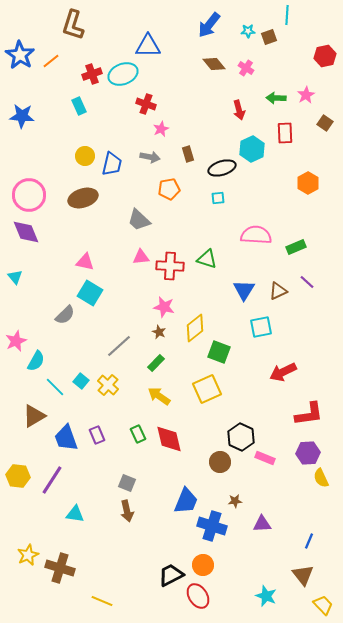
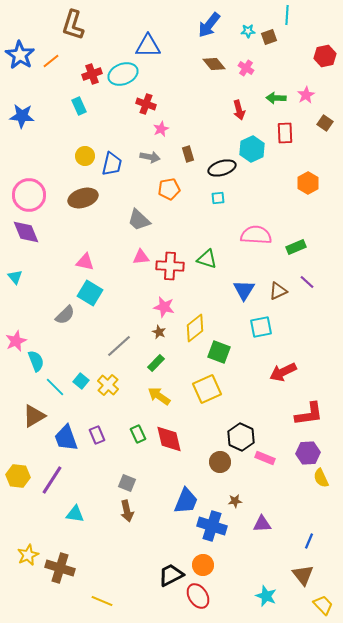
cyan semicircle at (36, 361): rotated 50 degrees counterclockwise
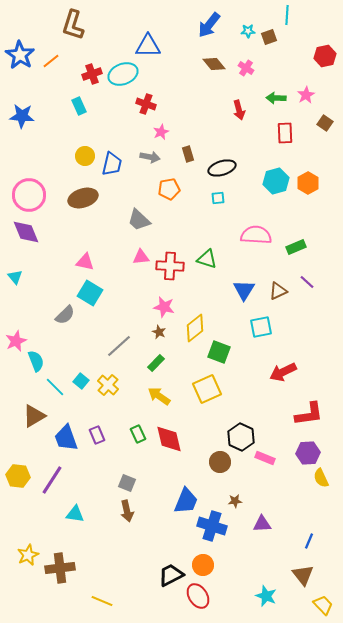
pink star at (161, 129): moved 3 px down
cyan hexagon at (252, 149): moved 24 px right, 32 px down; rotated 10 degrees clockwise
brown cross at (60, 568): rotated 24 degrees counterclockwise
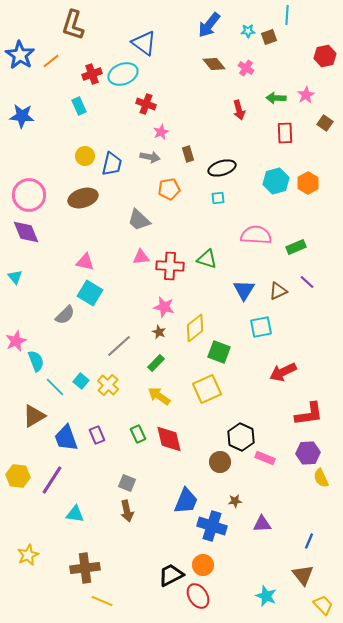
blue triangle at (148, 46): moved 4 px left, 3 px up; rotated 36 degrees clockwise
brown cross at (60, 568): moved 25 px right
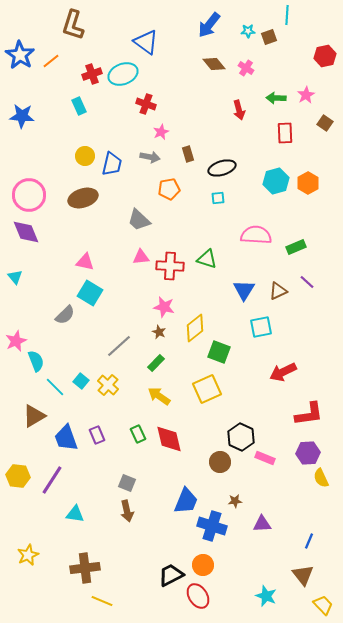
blue triangle at (144, 43): moved 2 px right, 1 px up
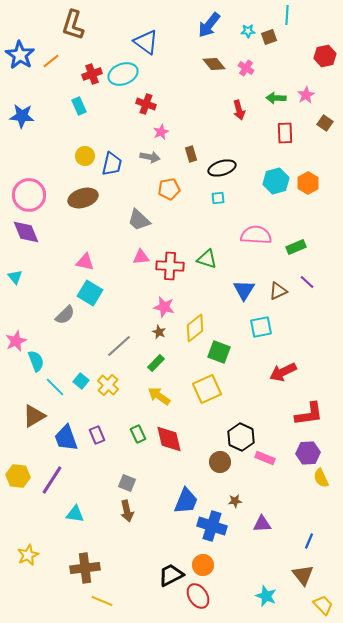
brown rectangle at (188, 154): moved 3 px right
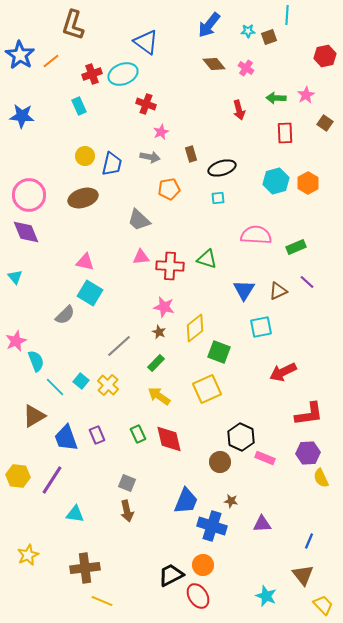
brown star at (235, 501): moved 4 px left; rotated 16 degrees clockwise
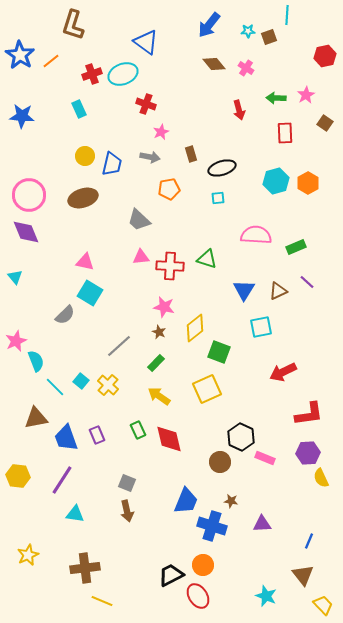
cyan rectangle at (79, 106): moved 3 px down
brown triangle at (34, 416): moved 2 px right, 2 px down; rotated 20 degrees clockwise
green rectangle at (138, 434): moved 4 px up
purple line at (52, 480): moved 10 px right
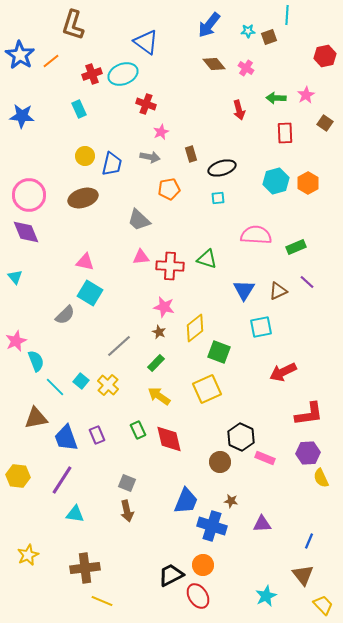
cyan star at (266, 596): rotated 25 degrees clockwise
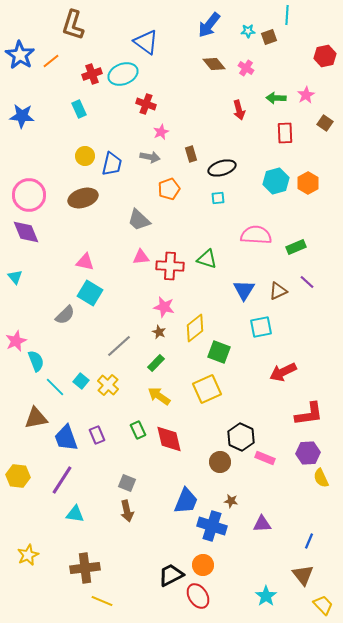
orange pentagon at (169, 189): rotated 10 degrees counterclockwise
cyan star at (266, 596): rotated 10 degrees counterclockwise
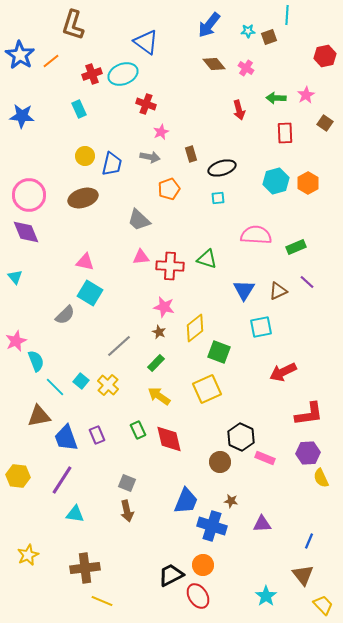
brown triangle at (36, 418): moved 3 px right, 2 px up
